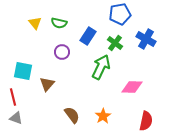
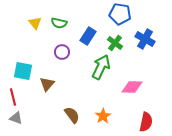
blue pentagon: rotated 20 degrees clockwise
blue cross: moved 1 px left
red semicircle: moved 1 px down
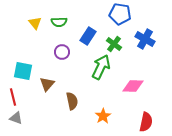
green semicircle: moved 1 px up; rotated 14 degrees counterclockwise
green cross: moved 1 px left, 1 px down
pink diamond: moved 1 px right, 1 px up
brown semicircle: moved 14 px up; rotated 24 degrees clockwise
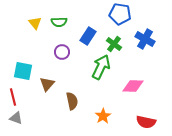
red semicircle: rotated 90 degrees clockwise
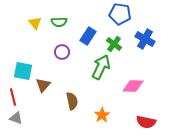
brown triangle: moved 4 px left, 1 px down
orange star: moved 1 px left, 1 px up
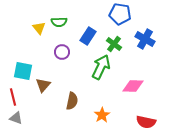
yellow triangle: moved 4 px right, 5 px down
brown semicircle: rotated 24 degrees clockwise
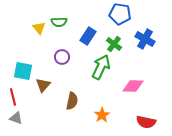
purple circle: moved 5 px down
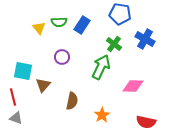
blue rectangle: moved 6 px left, 11 px up
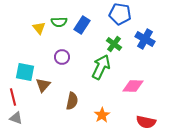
cyan square: moved 2 px right, 1 px down
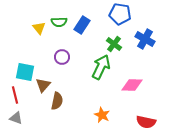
pink diamond: moved 1 px left, 1 px up
red line: moved 2 px right, 2 px up
brown semicircle: moved 15 px left
orange star: rotated 14 degrees counterclockwise
